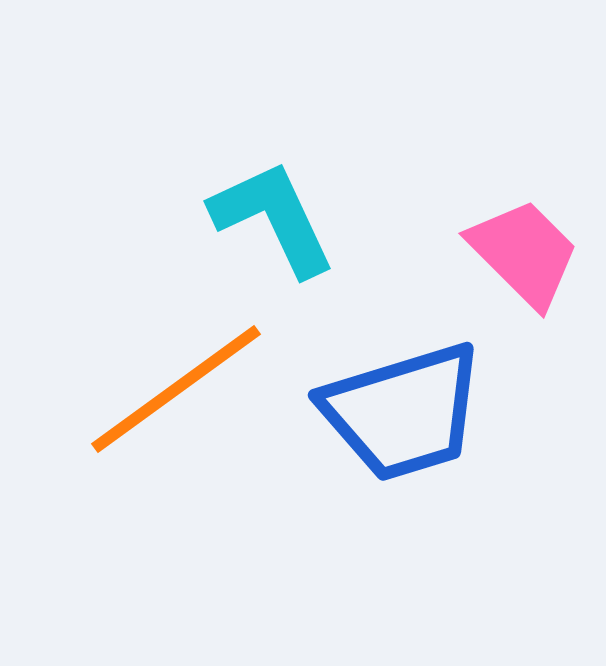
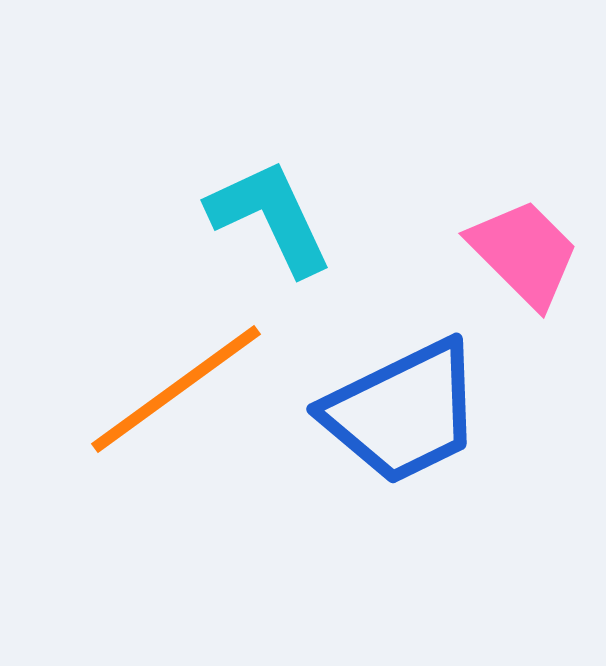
cyan L-shape: moved 3 px left, 1 px up
blue trapezoid: rotated 9 degrees counterclockwise
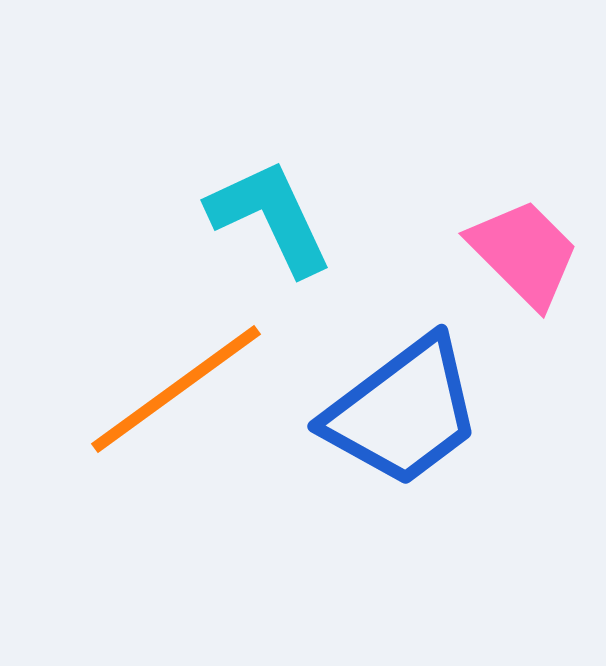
blue trapezoid: rotated 11 degrees counterclockwise
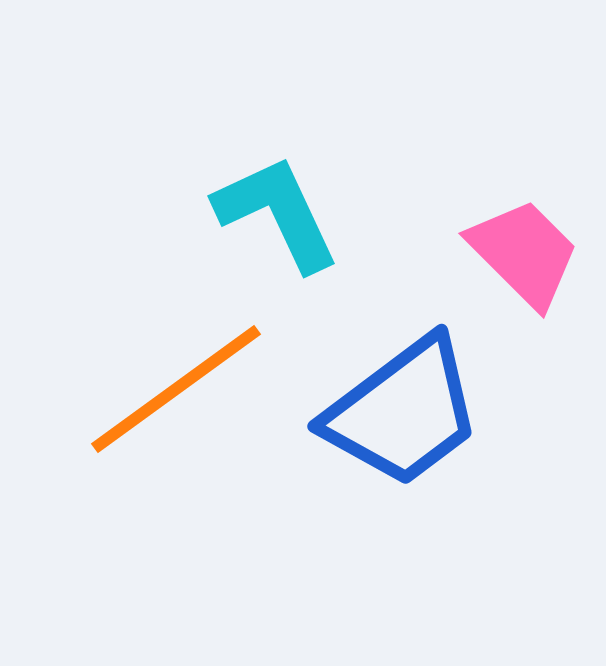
cyan L-shape: moved 7 px right, 4 px up
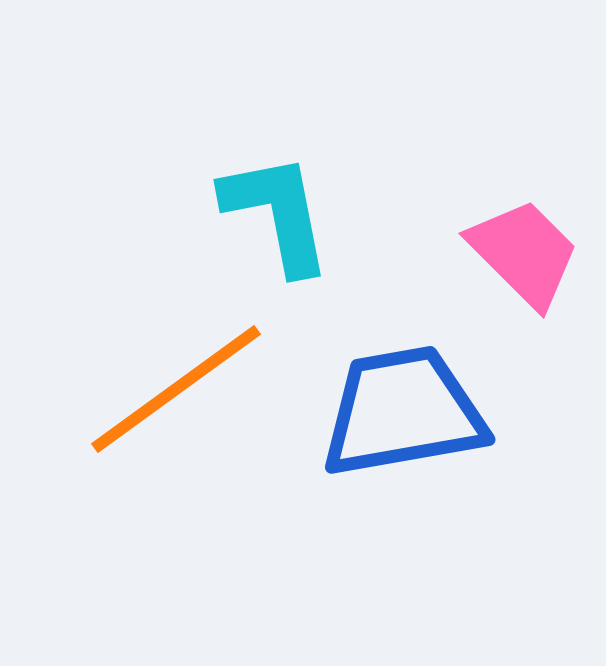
cyan L-shape: rotated 14 degrees clockwise
blue trapezoid: rotated 153 degrees counterclockwise
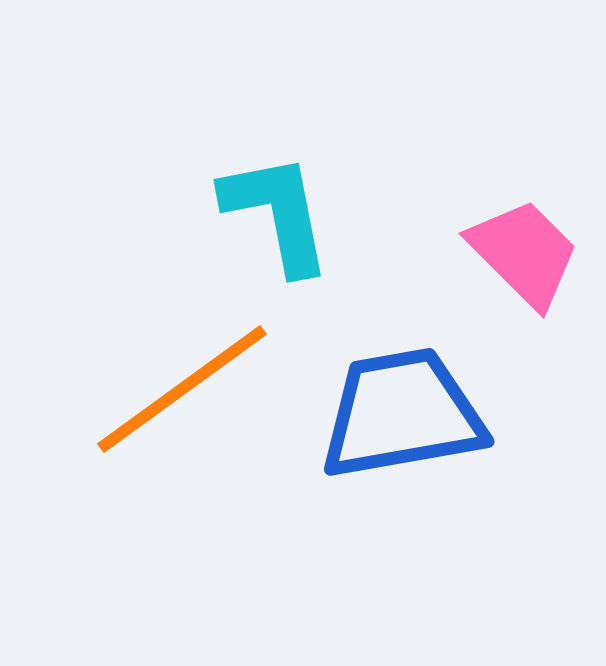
orange line: moved 6 px right
blue trapezoid: moved 1 px left, 2 px down
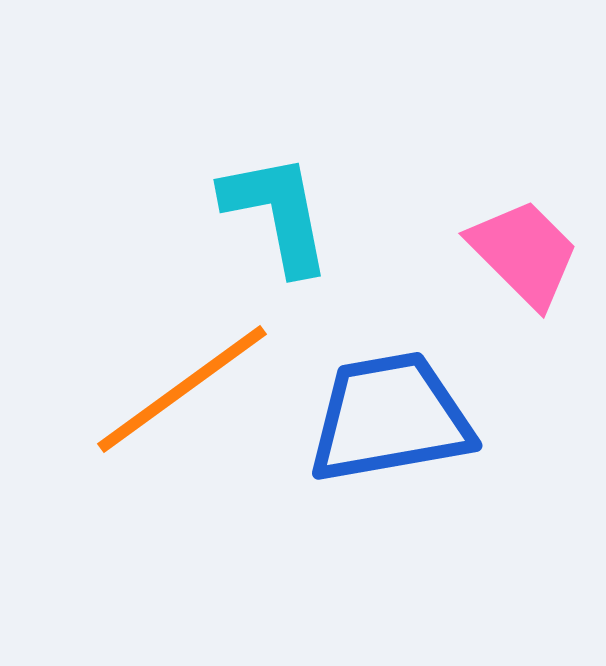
blue trapezoid: moved 12 px left, 4 px down
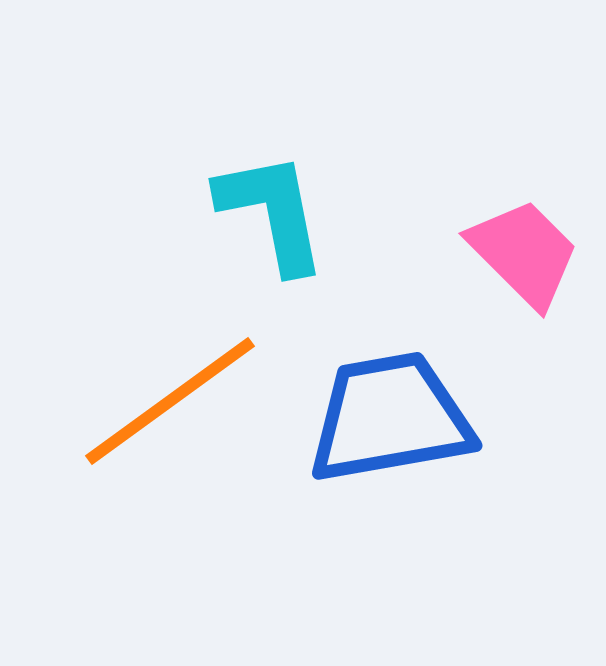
cyan L-shape: moved 5 px left, 1 px up
orange line: moved 12 px left, 12 px down
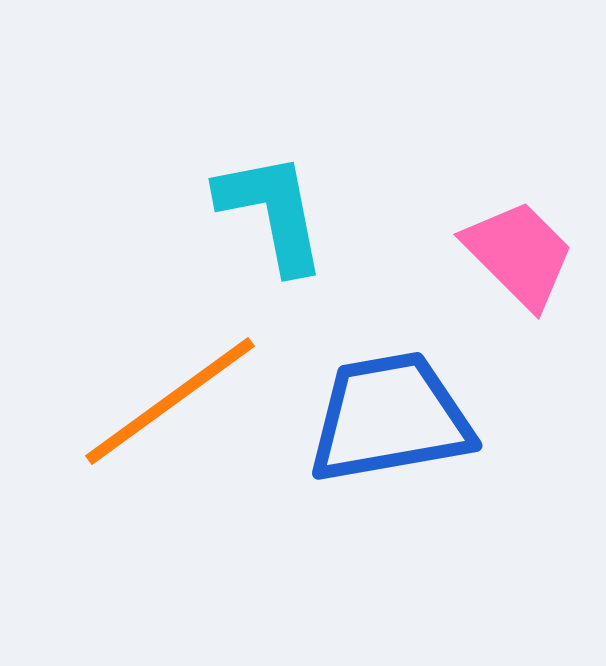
pink trapezoid: moved 5 px left, 1 px down
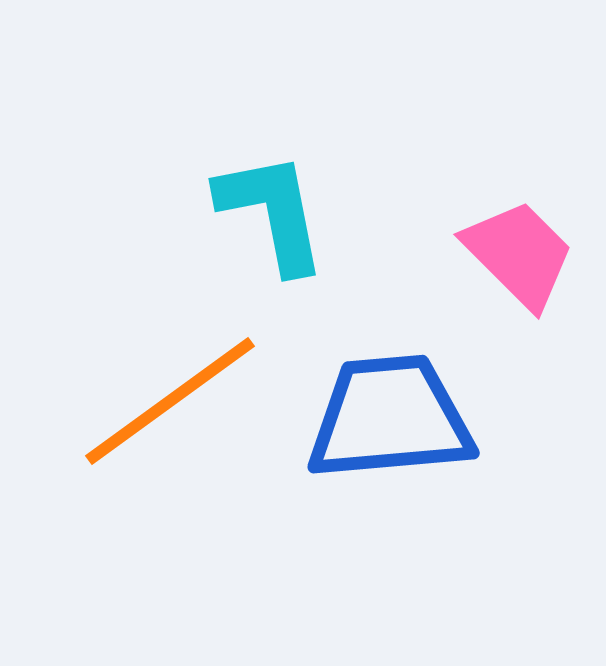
blue trapezoid: rotated 5 degrees clockwise
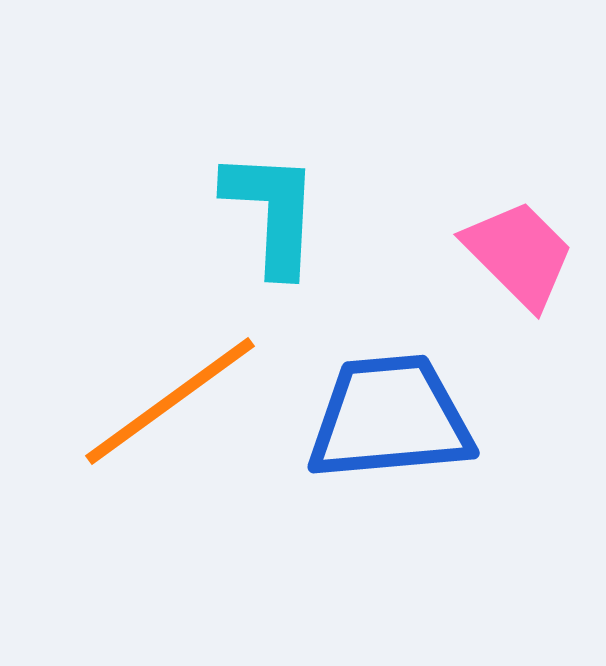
cyan L-shape: rotated 14 degrees clockwise
